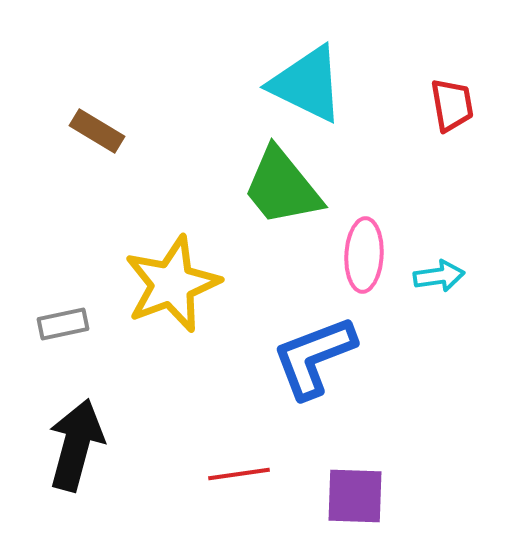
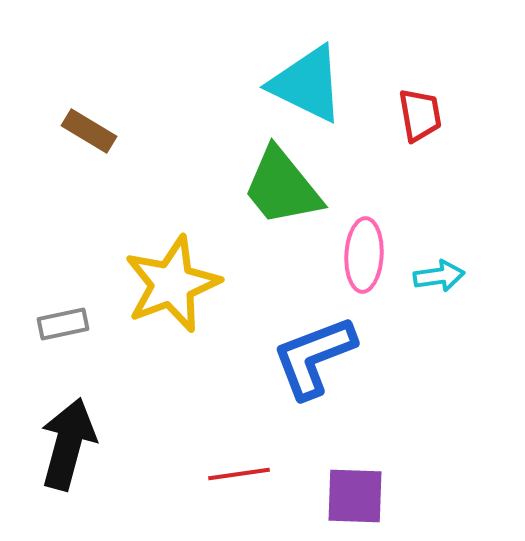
red trapezoid: moved 32 px left, 10 px down
brown rectangle: moved 8 px left
black arrow: moved 8 px left, 1 px up
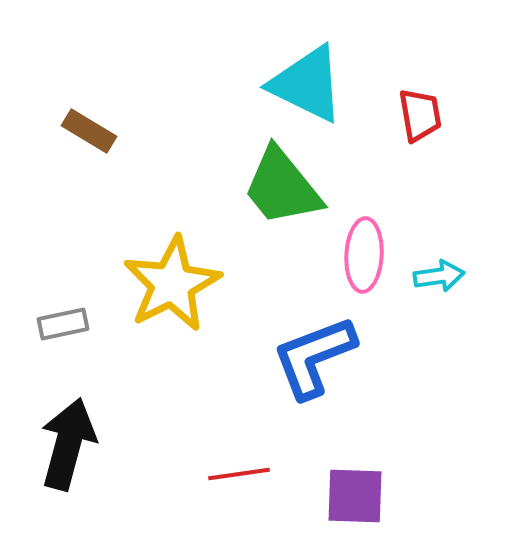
yellow star: rotated 6 degrees counterclockwise
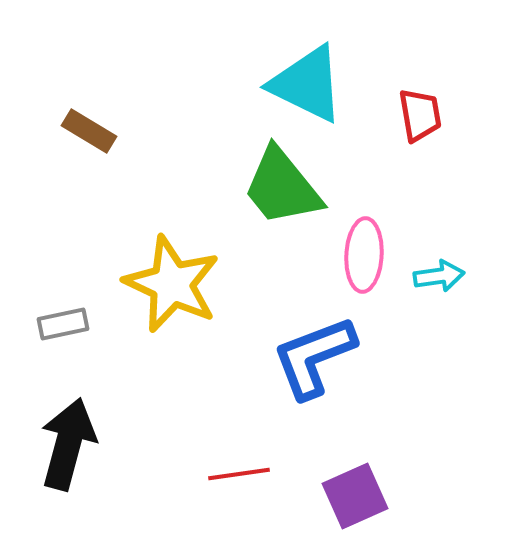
yellow star: rotated 20 degrees counterclockwise
purple square: rotated 26 degrees counterclockwise
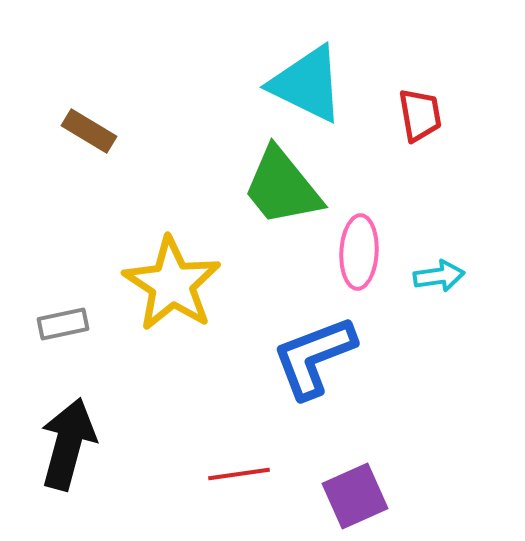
pink ellipse: moved 5 px left, 3 px up
yellow star: rotated 8 degrees clockwise
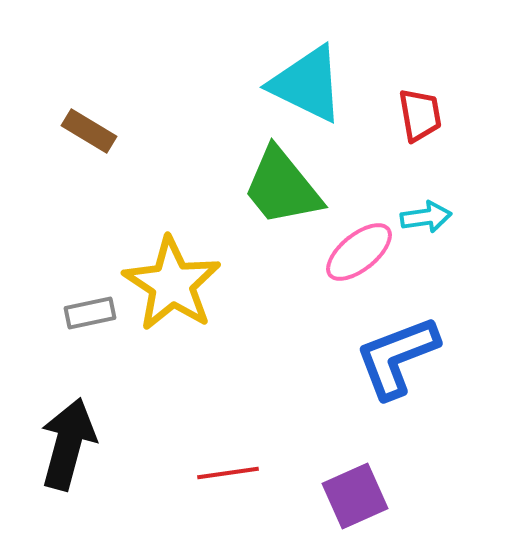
pink ellipse: rotated 48 degrees clockwise
cyan arrow: moved 13 px left, 59 px up
gray rectangle: moved 27 px right, 11 px up
blue L-shape: moved 83 px right
red line: moved 11 px left, 1 px up
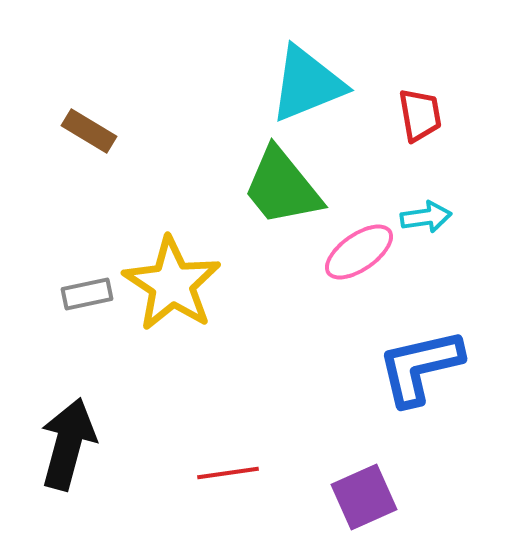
cyan triangle: rotated 48 degrees counterclockwise
pink ellipse: rotated 4 degrees clockwise
gray rectangle: moved 3 px left, 19 px up
blue L-shape: moved 23 px right, 10 px down; rotated 8 degrees clockwise
purple square: moved 9 px right, 1 px down
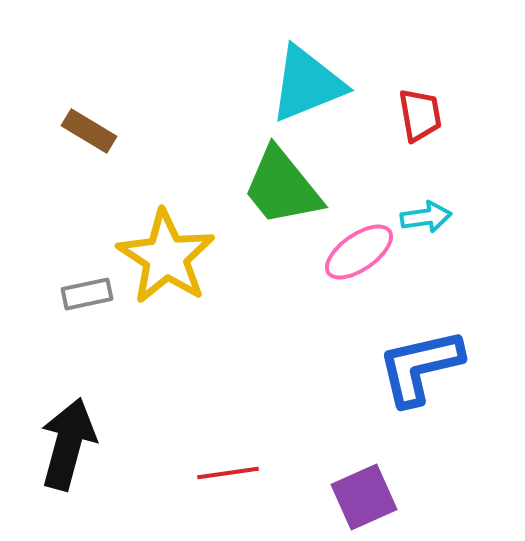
yellow star: moved 6 px left, 27 px up
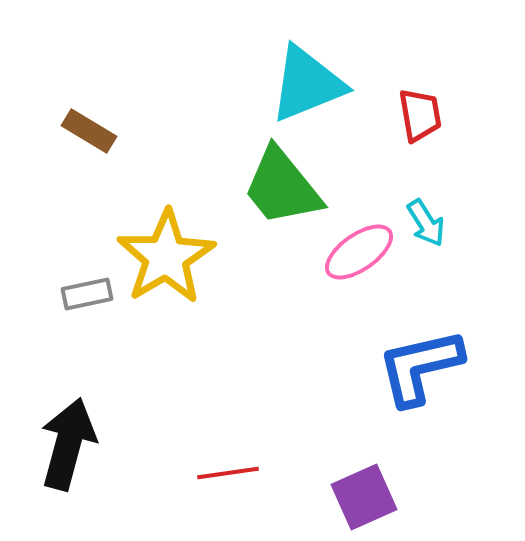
cyan arrow: moved 6 px down; rotated 66 degrees clockwise
yellow star: rotated 8 degrees clockwise
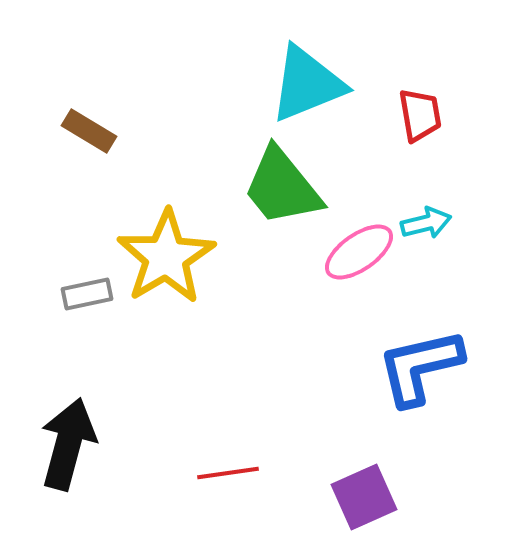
cyan arrow: rotated 72 degrees counterclockwise
